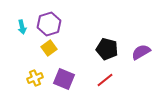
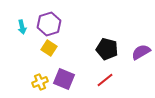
yellow square: rotated 21 degrees counterclockwise
yellow cross: moved 5 px right, 4 px down
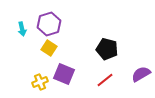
cyan arrow: moved 2 px down
purple semicircle: moved 22 px down
purple square: moved 5 px up
